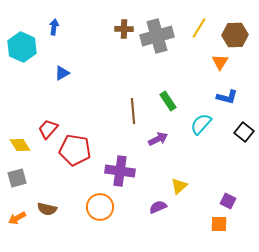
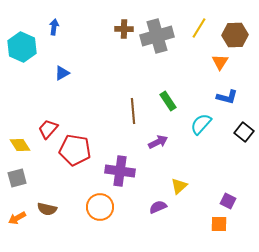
purple arrow: moved 3 px down
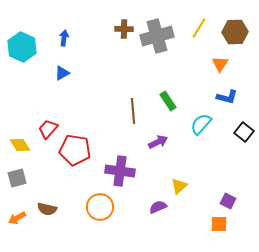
blue arrow: moved 10 px right, 11 px down
brown hexagon: moved 3 px up
orange triangle: moved 2 px down
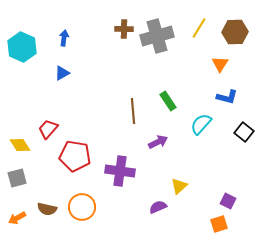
red pentagon: moved 6 px down
orange circle: moved 18 px left
orange square: rotated 18 degrees counterclockwise
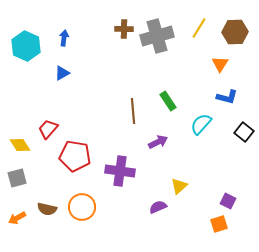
cyan hexagon: moved 4 px right, 1 px up
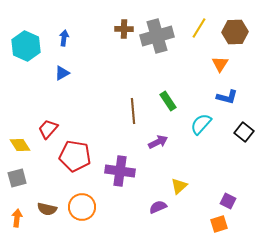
orange arrow: rotated 126 degrees clockwise
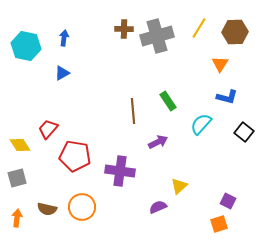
cyan hexagon: rotated 12 degrees counterclockwise
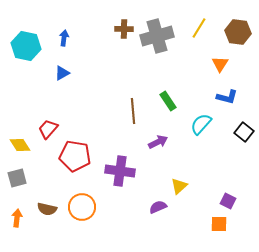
brown hexagon: moved 3 px right; rotated 10 degrees clockwise
orange square: rotated 18 degrees clockwise
